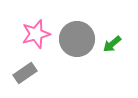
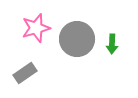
pink star: moved 6 px up
green arrow: rotated 48 degrees counterclockwise
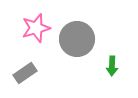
green arrow: moved 22 px down
